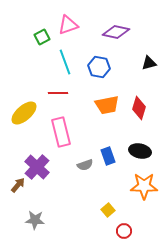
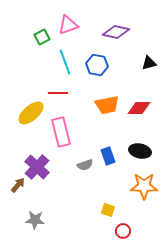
blue hexagon: moved 2 px left, 2 px up
red diamond: rotated 75 degrees clockwise
yellow ellipse: moved 7 px right
yellow square: rotated 32 degrees counterclockwise
red circle: moved 1 px left
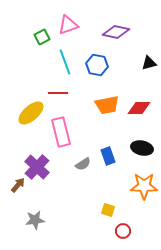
black ellipse: moved 2 px right, 3 px up
gray semicircle: moved 2 px left, 1 px up; rotated 14 degrees counterclockwise
gray star: rotated 12 degrees counterclockwise
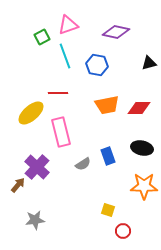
cyan line: moved 6 px up
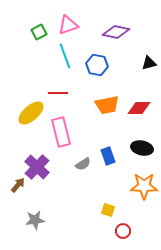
green square: moved 3 px left, 5 px up
